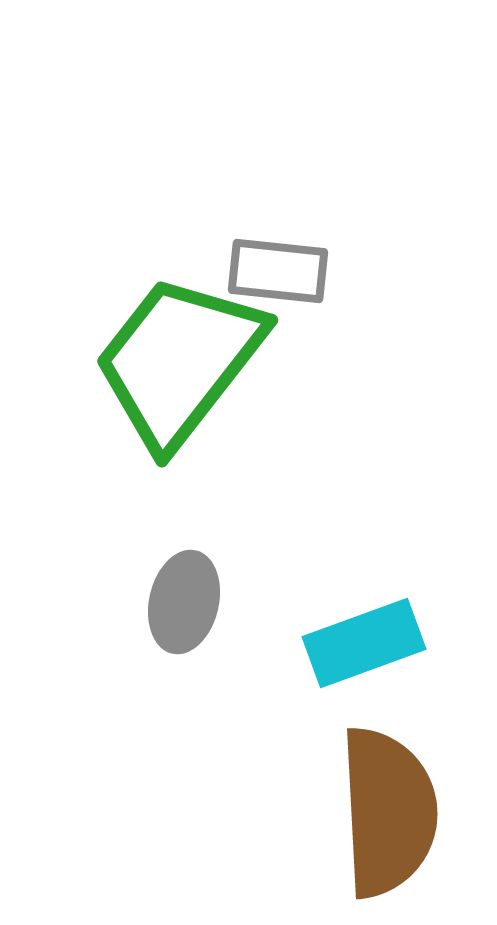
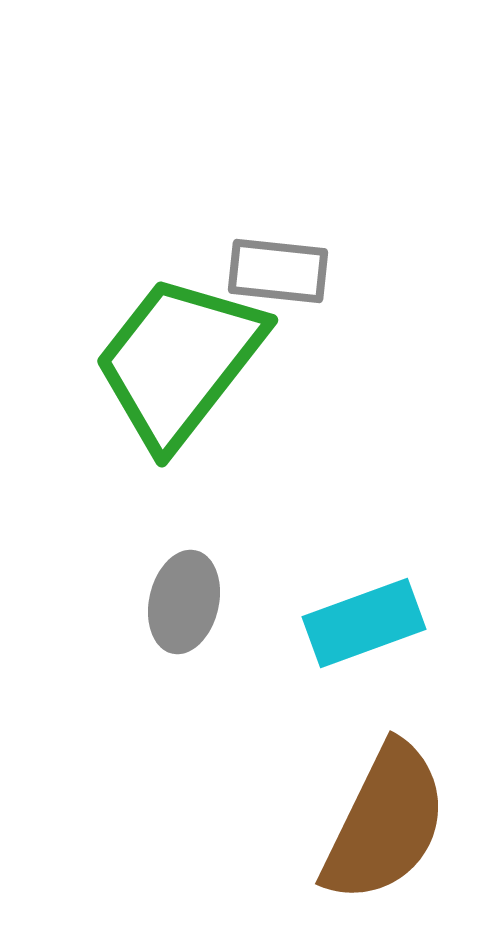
cyan rectangle: moved 20 px up
brown semicircle: moved 3 px left, 11 px down; rotated 29 degrees clockwise
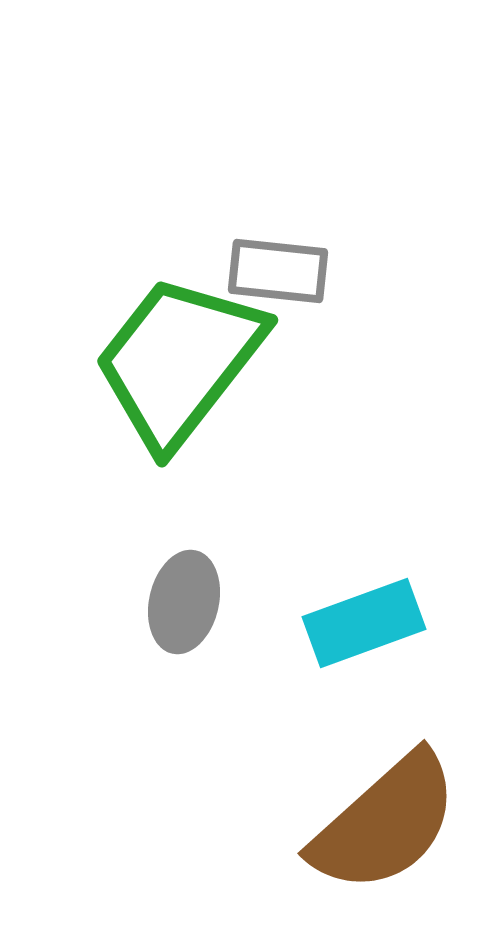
brown semicircle: rotated 22 degrees clockwise
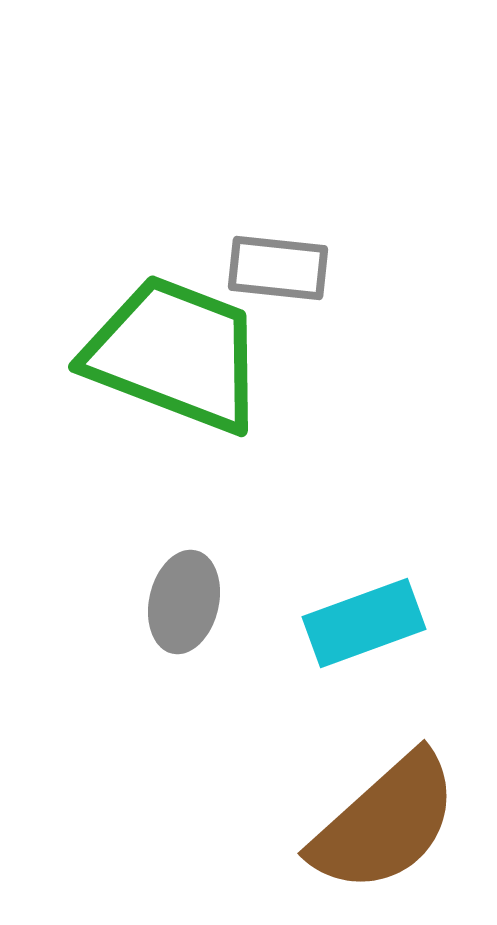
gray rectangle: moved 3 px up
green trapezoid: moved 4 px left, 7 px up; rotated 73 degrees clockwise
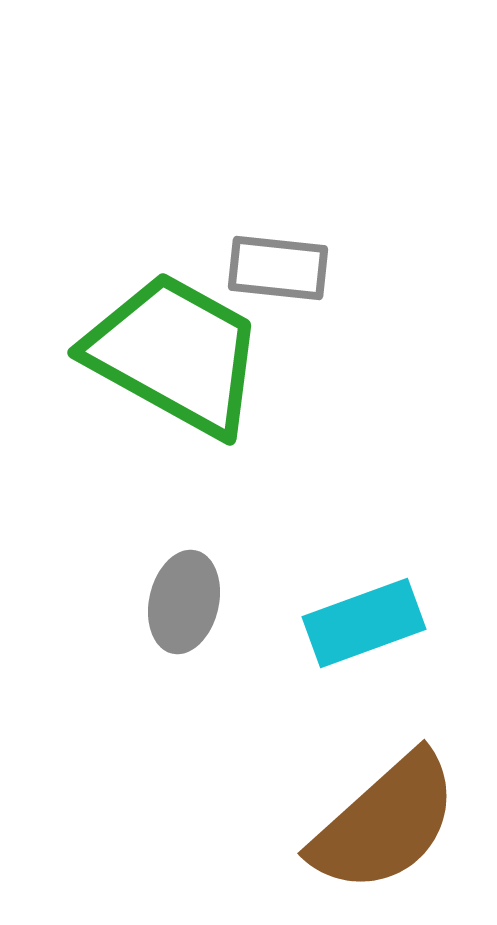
green trapezoid: rotated 8 degrees clockwise
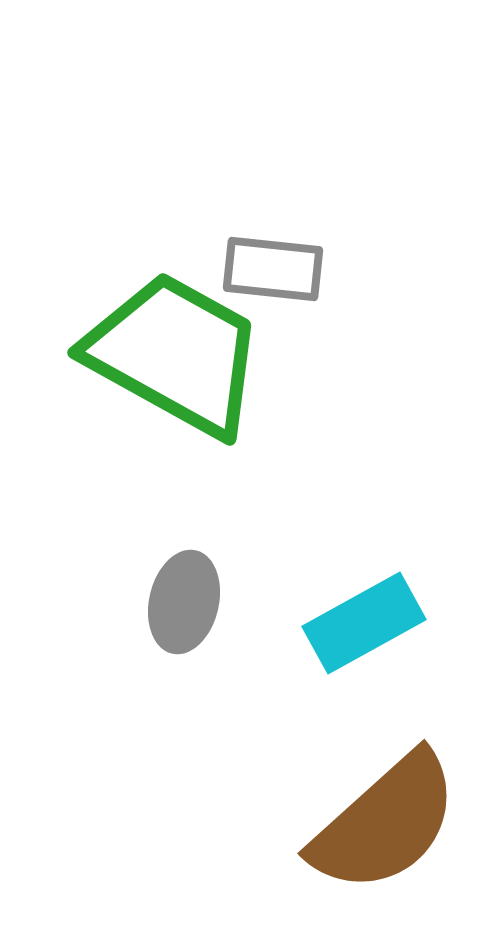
gray rectangle: moved 5 px left, 1 px down
cyan rectangle: rotated 9 degrees counterclockwise
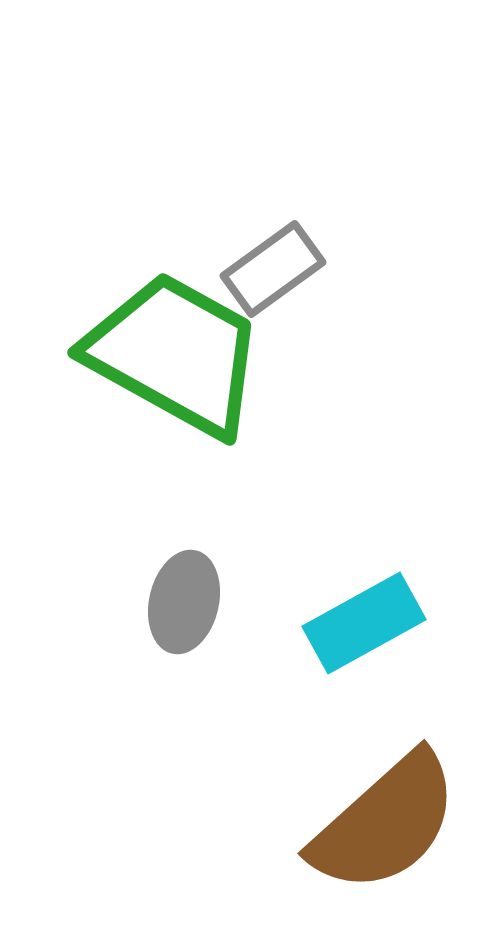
gray rectangle: rotated 42 degrees counterclockwise
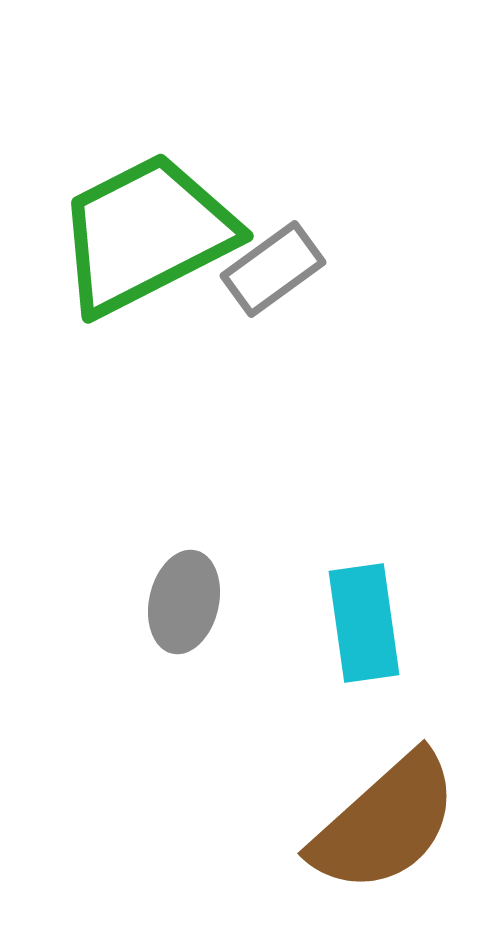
green trapezoid: moved 29 px left, 120 px up; rotated 56 degrees counterclockwise
cyan rectangle: rotated 69 degrees counterclockwise
